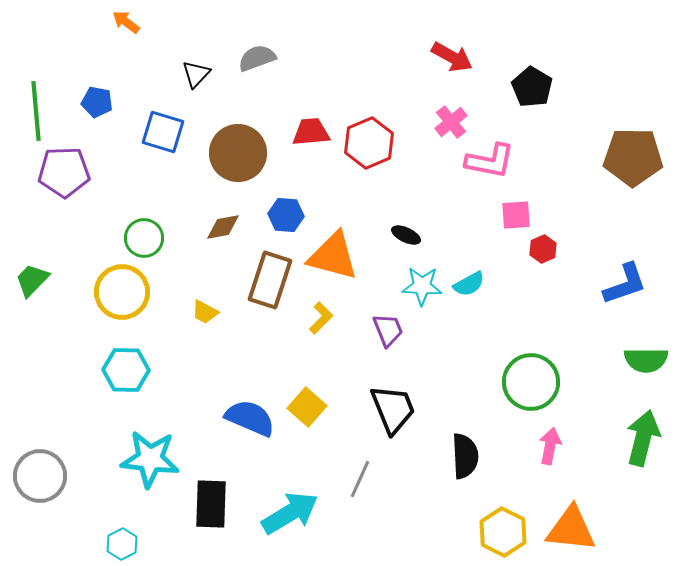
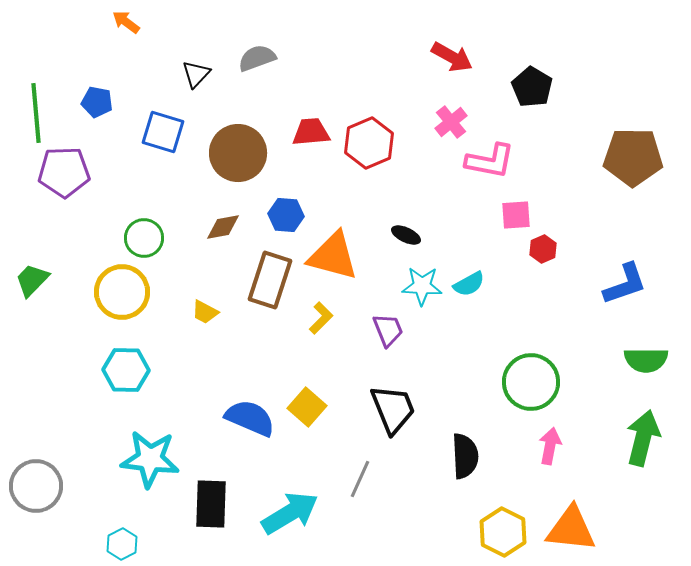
green line at (36, 111): moved 2 px down
gray circle at (40, 476): moved 4 px left, 10 px down
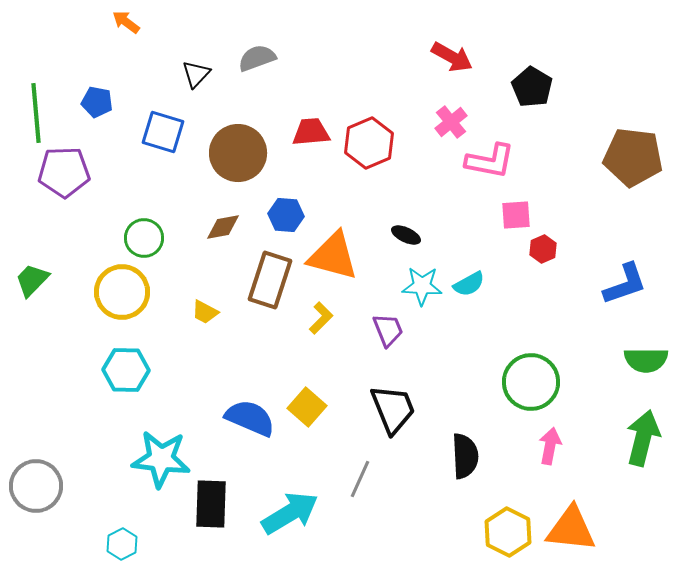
brown pentagon at (633, 157): rotated 6 degrees clockwise
cyan star at (150, 459): moved 11 px right
yellow hexagon at (503, 532): moved 5 px right
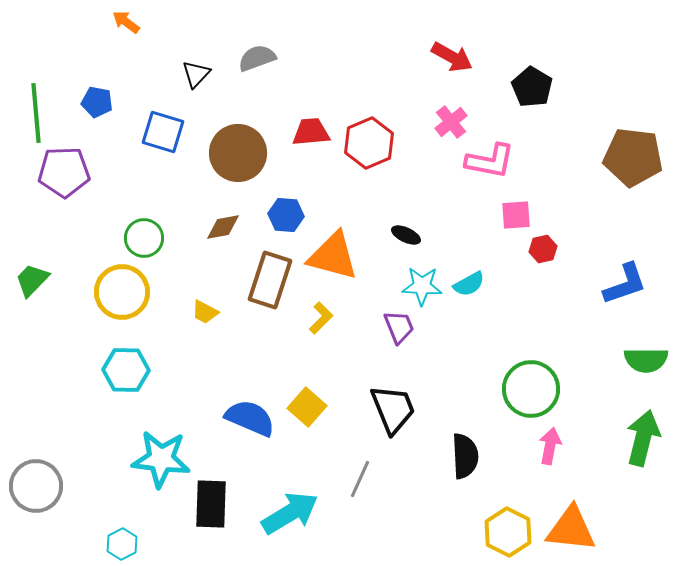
red hexagon at (543, 249): rotated 12 degrees clockwise
purple trapezoid at (388, 330): moved 11 px right, 3 px up
green circle at (531, 382): moved 7 px down
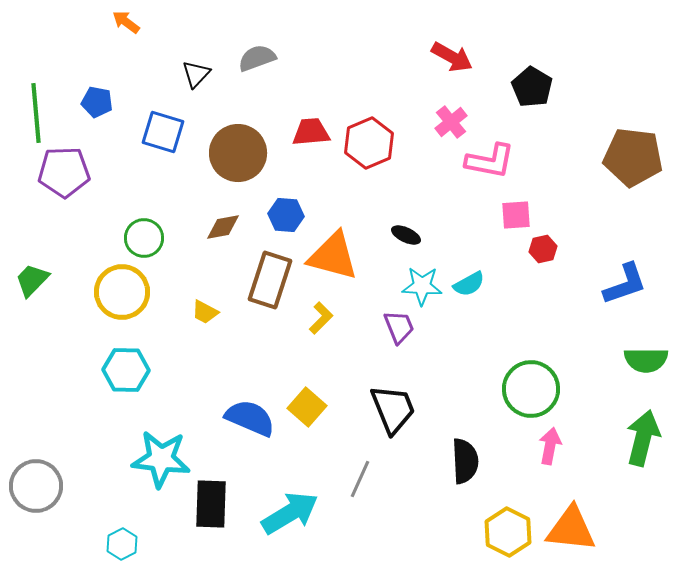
black semicircle at (465, 456): moved 5 px down
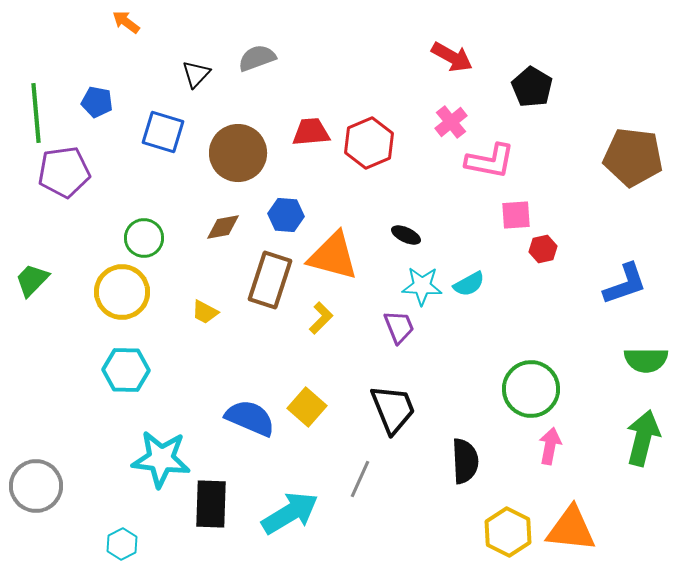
purple pentagon at (64, 172): rotated 6 degrees counterclockwise
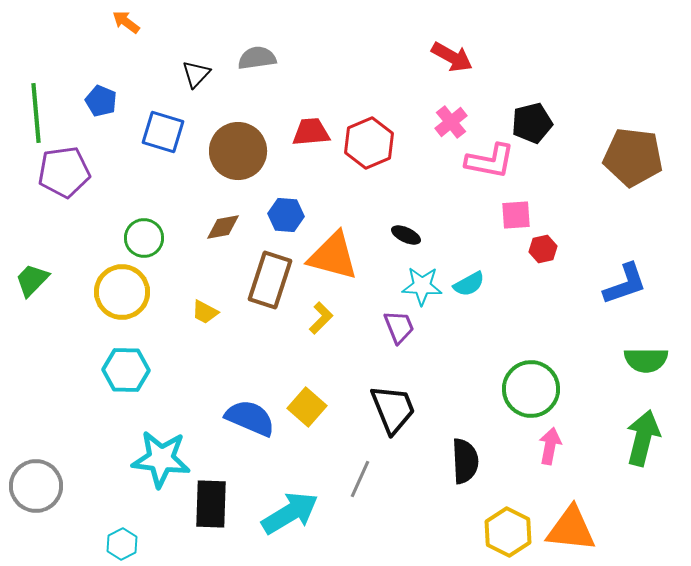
gray semicircle at (257, 58): rotated 12 degrees clockwise
black pentagon at (532, 87): moved 36 px down; rotated 27 degrees clockwise
blue pentagon at (97, 102): moved 4 px right, 1 px up; rotated 12 degrees clockwise
brown circle at (238, 153): moved 2 px up
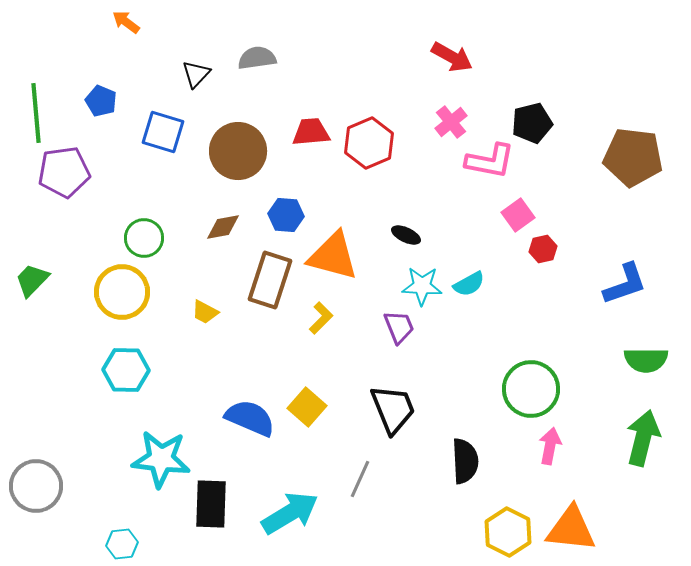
pink square at (516, 215): moved 2 px right; rotated 32 degrees counterclockwise
cyan hexagon at (122, 544): rotated 20 degrees clockwise
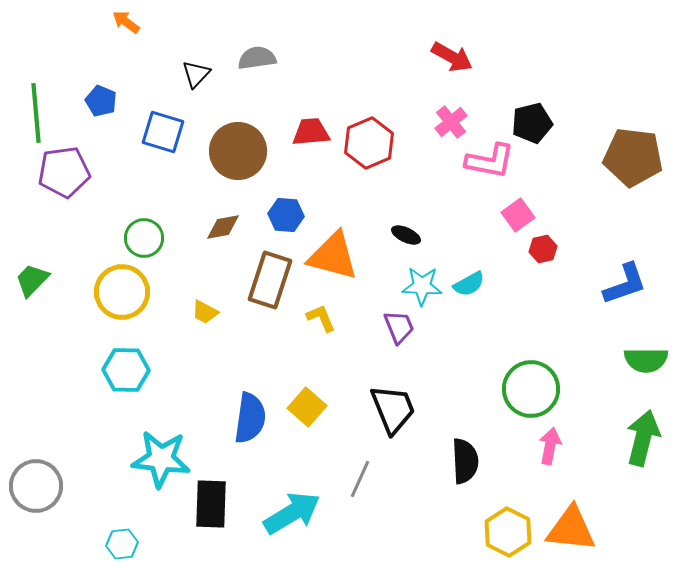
yellow L-shape at (321, 318): rotated 68 degrees counterclockwise
blue semicircle at (250, 418): rotated 75 degrees clockwise
cyan arrow at (290, 513): moved 2 px right
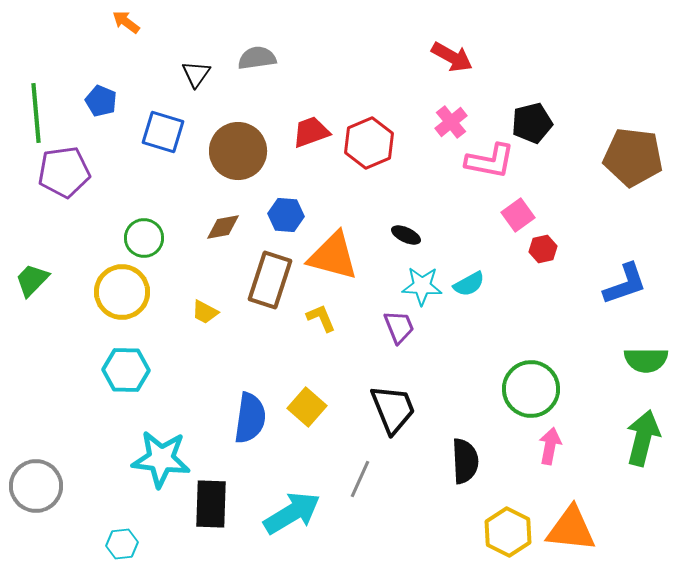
black triangle at (196, 74): rotated 8 degrees counterclockwise
red trapezoid at (311, 132): rotated 15 degrees counterclockwise
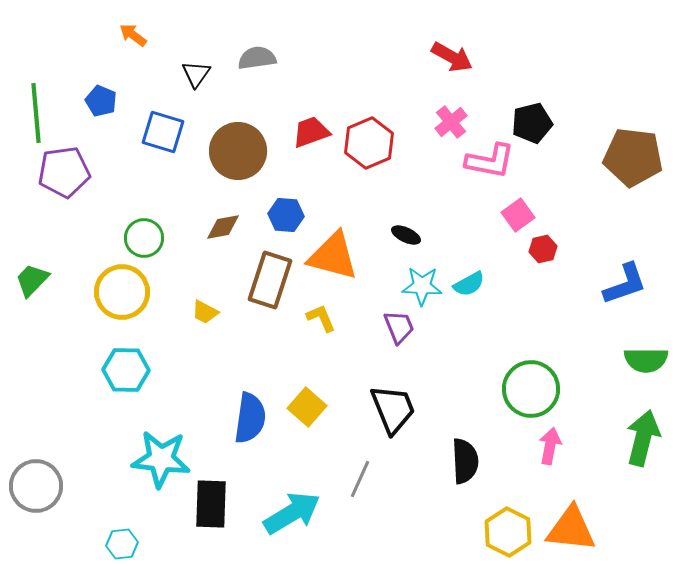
orange arrow at (126, 22): moved 7 px right, 13 px down
